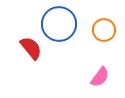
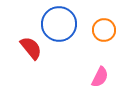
pink semicircle: rotated 10 degrees counterclockwise
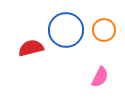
blue circle: moved 7 px right, 6 px down
red semicircle: rotated 65 degrees counterclockwise
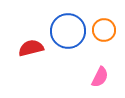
blue circle: moved 2 px right, 1 px down
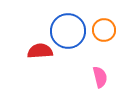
red semicircle: moved 9 px right, 3 px down; rotated 10 degrees clockwise
pink semicircle: rotated 40 degrees counterclockwise
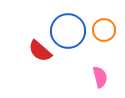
red semicircle: rotated 135 degrees counterclockwise
